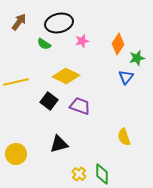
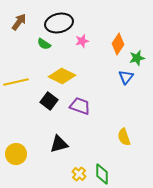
yellow diamond: moved 4 px left
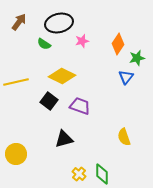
black triangle: moved 5 px right, 5 px up
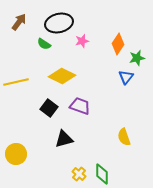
black square: moved 7 px down
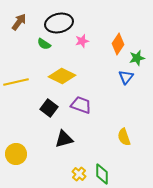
purple trapezoid: moved 1 px right, 1 px up
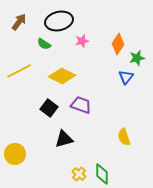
black ellipse: moved 2 px up
yellow line: moved 3 px right, 11 px up; rotated 15 degrees counterclockwise
yellow circle: moved 1 px left
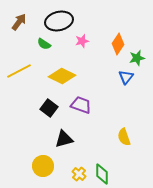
yellow circle: moved 28 px right, 12 px down
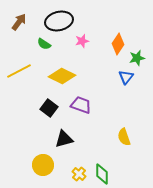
yellow circle: moved 1 px up
